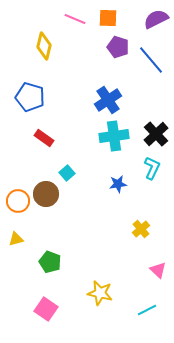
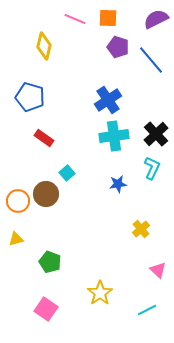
yellow star: rotated 25 degrees clockwise
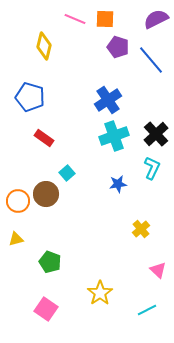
orange square: moved 3 px left, 1 px down
cyan cross: rotated 12 degrees counterclockwise
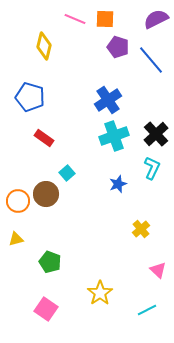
blue star: rotated 12 degrees counterclockwise
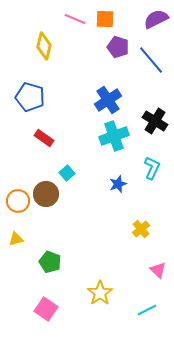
black cross: moved 1 px left, 13 px up; rotated 15 degrees counterclockwise
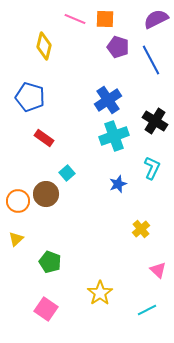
blue line: rotated 12 degrees clockwise
yellow triangle: rotated 28 degrees counterclockwise
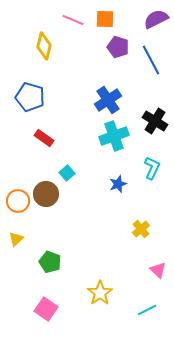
pink line: moved 2 px left, 1 px down
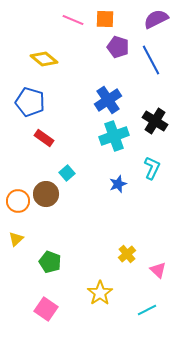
yellow diamond: moved 13 px down; rotated 64 degrees counterclockwise
blue pentagon: moved 5 px down
yellow cross: moved 14 px left, 25 px down
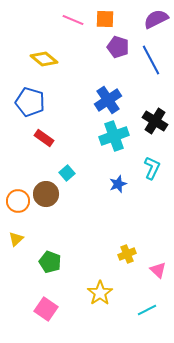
yellow cross: rotated 18 degrees clockwise
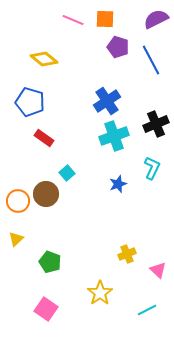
blue cross: moved 1 px left, 1 px down
black cross: moved 1 px right, 3 px down; rotated 35 degrees clockwise
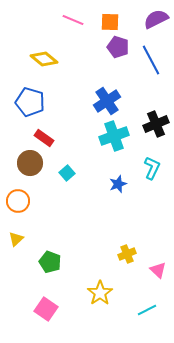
orange square: moved 5 px right, 3 px down
brown circle: moved 16 px left, 31 px up
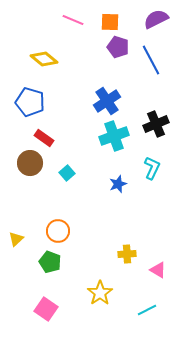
orange circle: moved 40 px right, 30 px down
yellow cross: rotated 18 degrees clockwise
pink triangle: rotated 12 degrees counterclockwise
